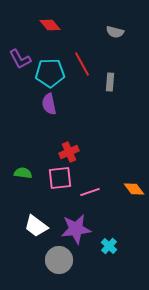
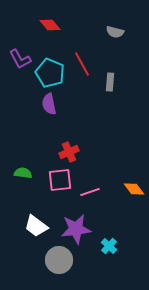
cyan pentagon: rotated 24 degrees clockwise
pink square: moved 2 px down
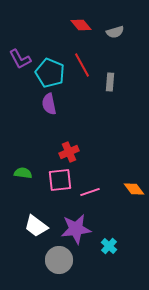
red diamond: moved 31 px right
gray semicircle: rotated 30 degrees counterclockwise
red line: moved 1 px down
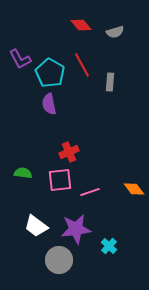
cyan pentagon: rotated 8 degrees clockwise
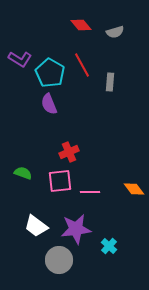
purple L-shape: rotated 30 degrees counterclockwise
purple semicircle: rotated 10 degrees counterclockwise
green semicircle: rotated 12 degrees clockwise
pink square: moved 1 px down
pink line: rotated 18 degrees clockwise
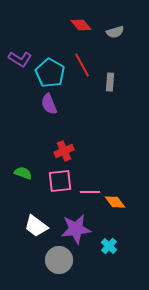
red cross: moved 5 px left, 1 px up
orange diamond: moved 19 px left, 13 px down
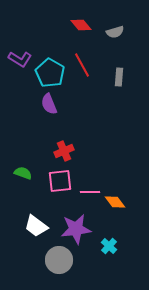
gray rectangle: moved 9 px right, 5 px up
